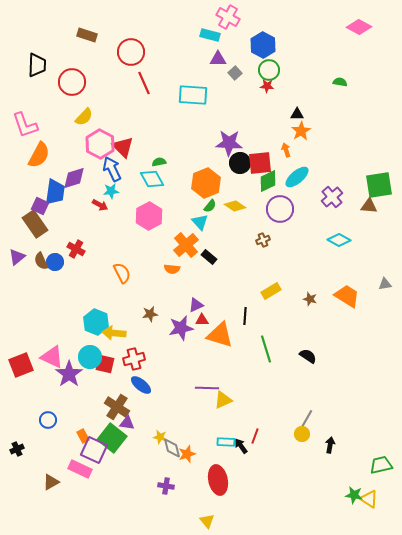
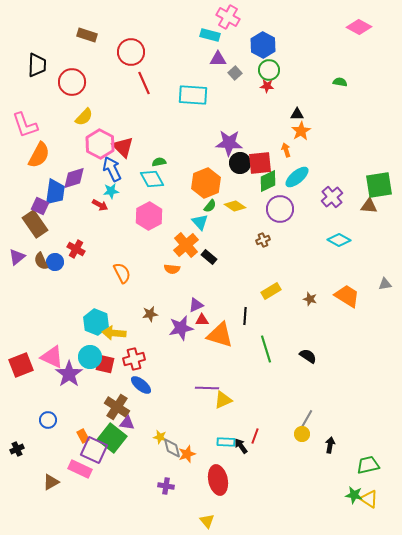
green trapezoid at (381, 465): moved 13 px left
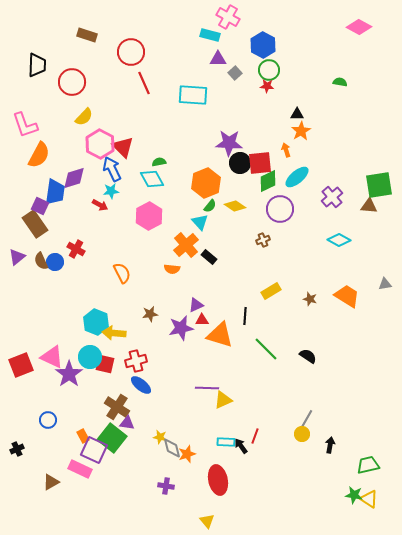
green line at (266, 349): rotated 28 degrees counterclockwise
red cross at (134, 359): moved 2 px right, 2 px down
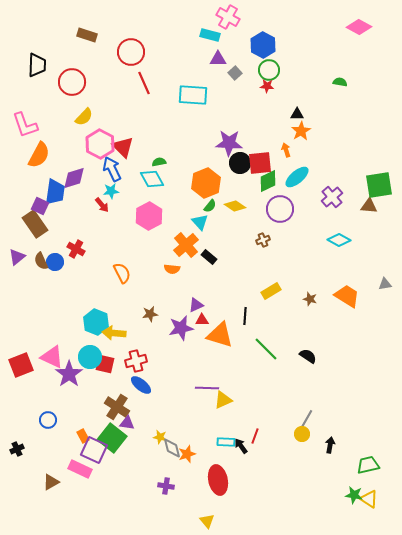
red arrow at (100, 205): moved 2 px right; rotated 21 degrees clockwise
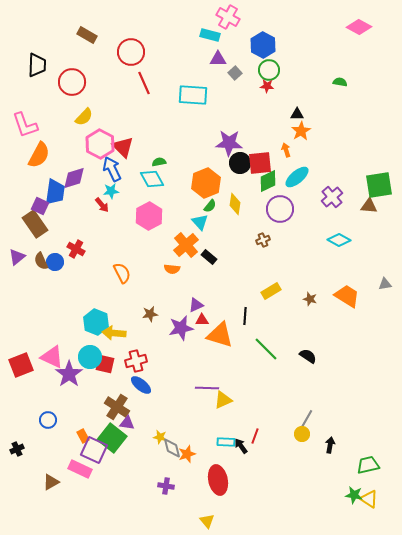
brown rectangle at (87, 35): rotated 12 degrees clockwise
yellow diamond at (235, 206): moved 2 px up; rotated 65 degrees clockwise
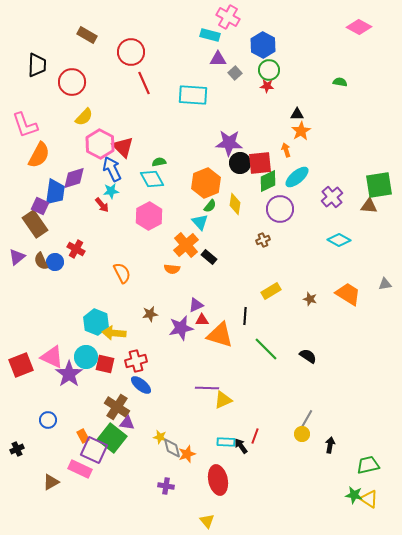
orange trapezoid at (347, 296): moved 1 px right, 2 px up
cyan circle at (90, 357): moved 4 px left
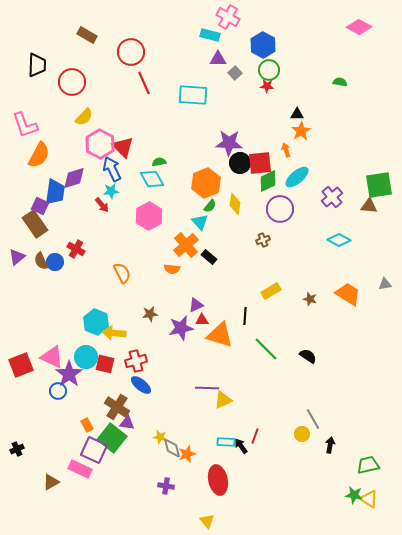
blue circle at (48, 420): moved 10 px right, 29 px up
gray line at (306, 420): moved 7 px right, 1 px up; rotated 60 degrees counterclockwise
orange rectangle at (83, 436): moved 4 px right, 11 px up
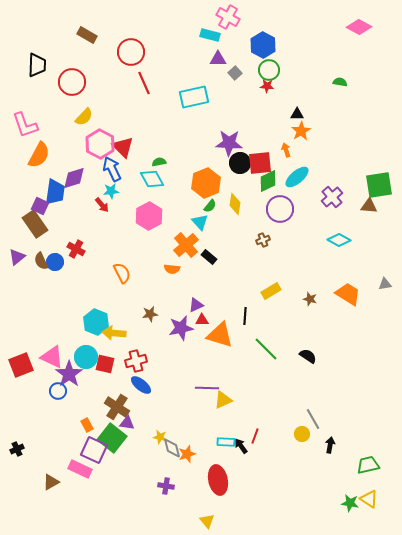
cyan rectangle at (193, 95): moved 1 px right, 2 px down; rotated 16 degrees counterclockwise
green star at (354, 495): moved 4 px left, 8 px down
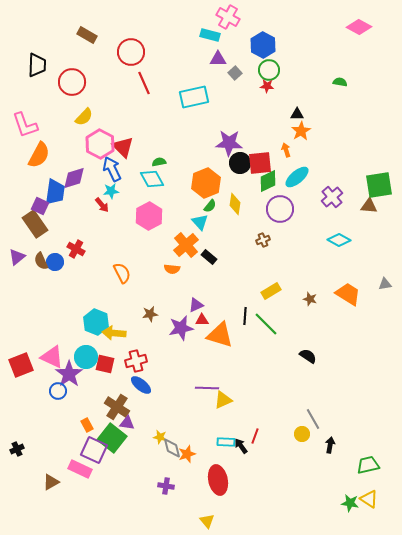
green line at (266, 349): moved 25 px up
